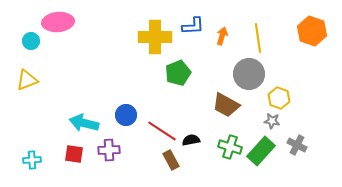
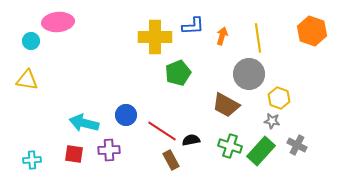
yellow triangle: rotated 30 degrees clockwise
green cross: moved 1 px up
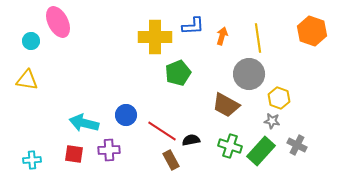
pink ellipse: rotated 68 degrees clockwise
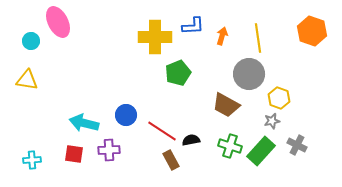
gray star: rotated 21 degrees counterclockwise
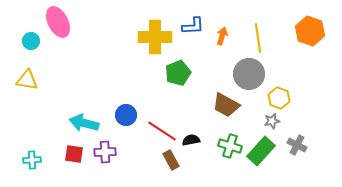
orange hexagon: moved 2 px left
purple cross: moved 4 px left, 2 px down
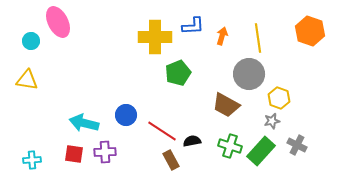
black semicircle: moved 1 px right, 1 px down
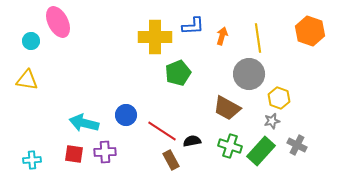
brown trapezoid: moved 1 px right, 3 px down
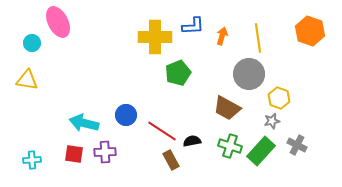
cyan circle: moved 1 px right, 2 px down
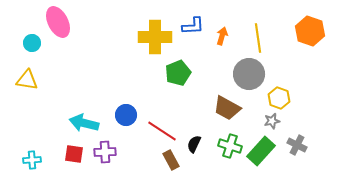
black semicircle: moved 2 px right, 3 px down; rotated 54 degrees counterclockwise
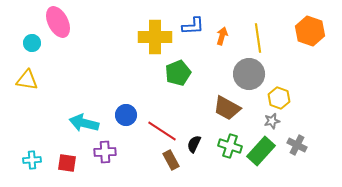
red square: moved 7 px left, 9 px down
